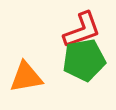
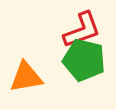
green pentagon: rotated 24 degrees clockwise
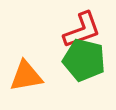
orange triangle: moved 1 px up
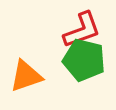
orange triangle: rotated 9 degrees counterclockwise
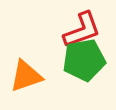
green pentagon: rotated 24 degrees counterclockwise
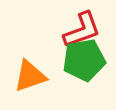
orange triangle: moved 4 px right
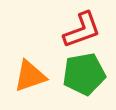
green pentagon: moved 14 px down
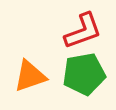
red L-shape: moved 1 px right, 1 px down
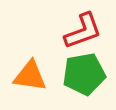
orange triangle: rotated 27 degrees clockwise
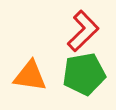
red L-shape: rotated 24 degrees counterclockwise
